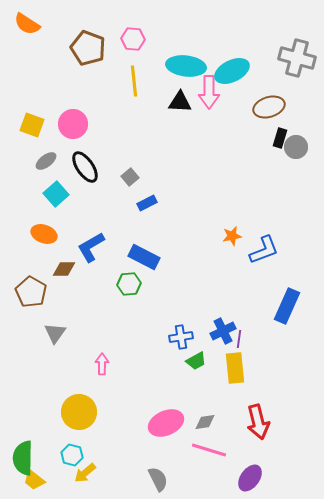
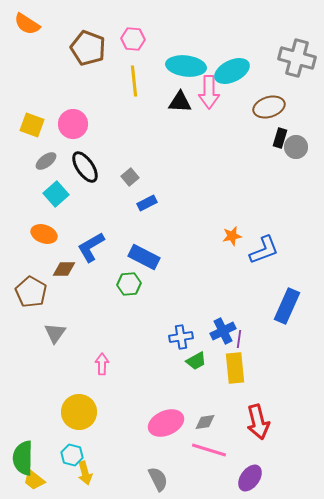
yellow arrow at (85, 473): rotated 65 degrees counterclockwise
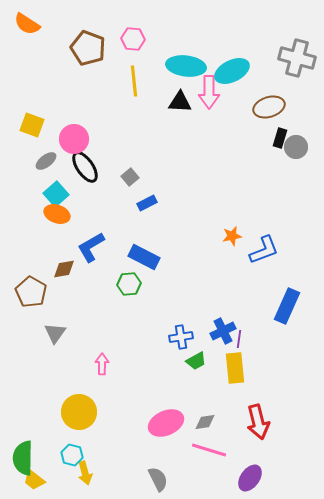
pink circle at (73, 124): moved 1 px right, 15 px down
orange ellipse at (44, 234): moved 13 px right, 20 px up
brown diamond at (64, 269): rotated 10 degrees counterclockwise
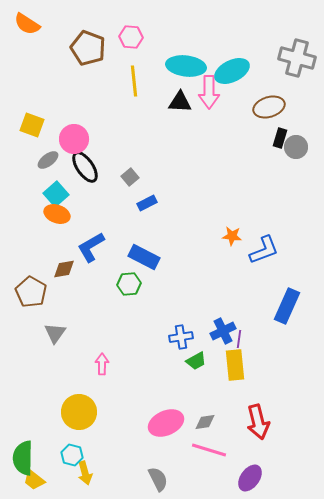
pink hexagon at (133, 39): moved 2 px left, 2 px up
gray ellipse at (46, 161): moved 2 px right, 1 px up
orange star at (232, 236): rotated 18 degrees clockwise
yellow rectangle at (235, 368): moved 3 px up
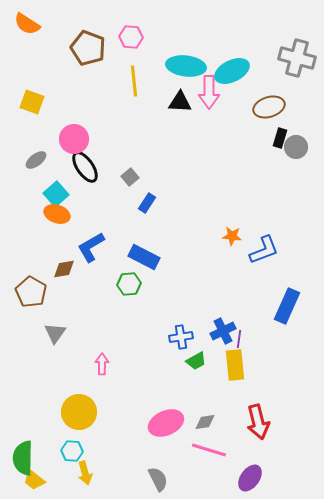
yellow square at (32, 125): moved 23 px up
gray ellipse at (48, 160): moved 12 px left
blue rectangle at (147, 203): rotated 30 degrees counterclockwise
cyan hexagon at (72, 455): moved 4 px up; rotated 10 degrees counterclockwise
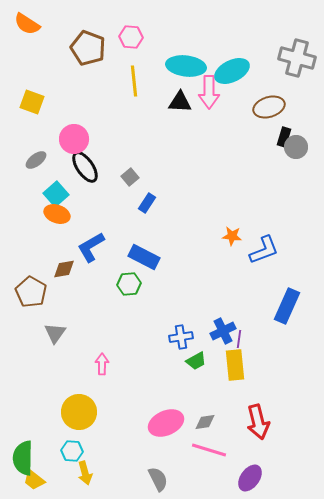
black rectangle at (280, 138): moved 4 px right, 1 px up
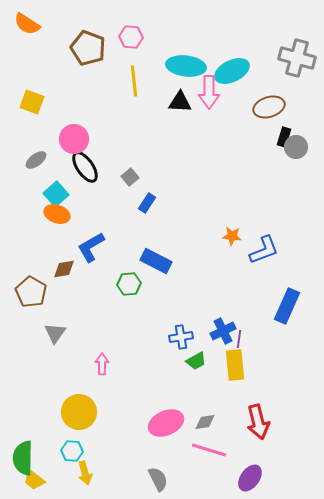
blue rectangle at (144, 257): moved 12 px right, 4 px down
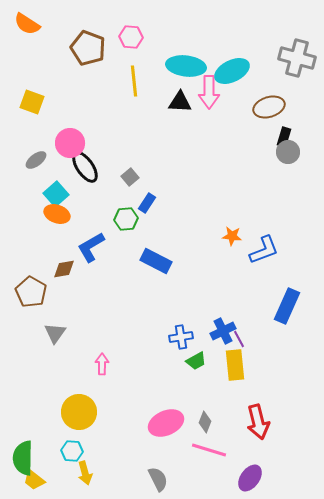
pink circle at (74, 139): moved 4 px left, 4 px down
gray circle at (296, 147): moved 8 px left, 5 px down
green hexagon at (129, 284): moved 3 px left, 65 px up
purple line at (239, 339): rotated 36 degrees counterclockwise
gray diamond at (205, 422): rotated 60 degrees counterclockwise
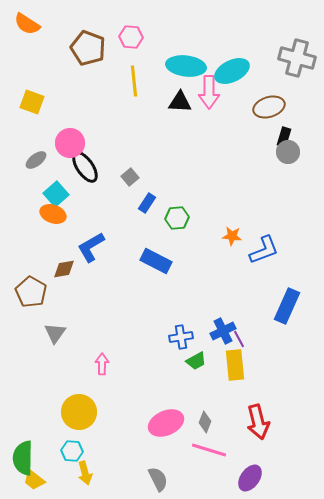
orange ellipse at (57, 214): moved 4 px left
green hexagon at (126, 219): moved 51 px right, 1 px up
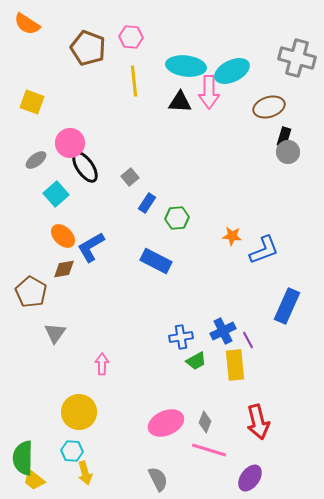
orange ellipse at (53, 214): moved 10 px right, 22 px down; rotated 25 degrees clockwise
purple line at (239, 339): moved 9 px right, 1 px down
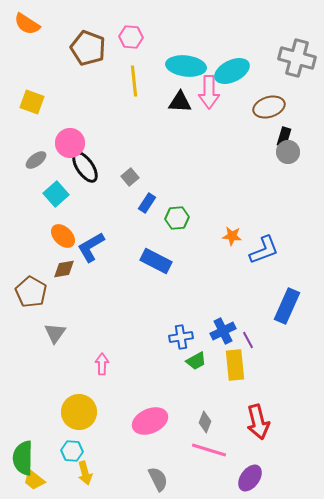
pink ellipse at (166, 423): moved 16 px left, 2 px up
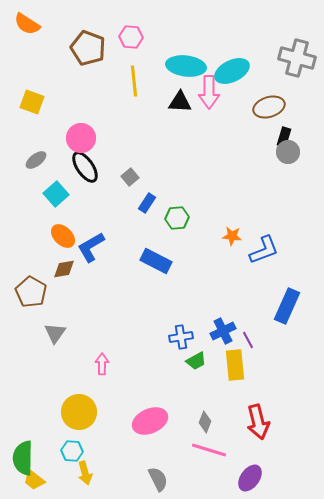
pink circle at (70, 143): moved 11 px right, 5 px up
